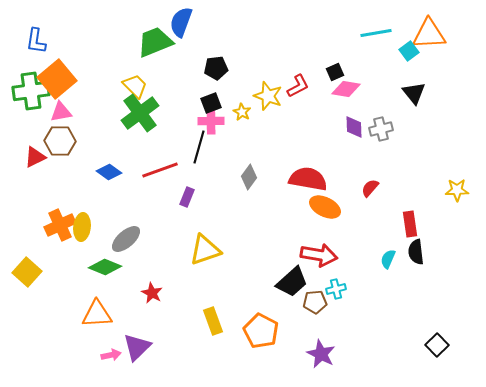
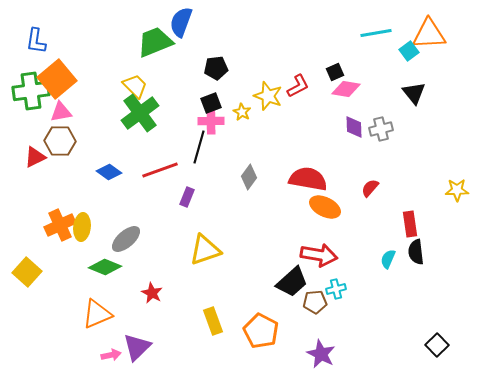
orange triangle at (97, 314): rotated 20 degrees counterclockwise
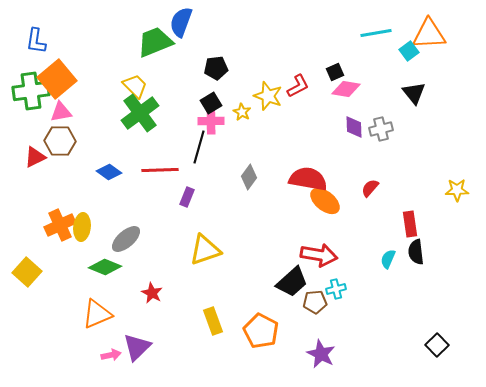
black square at (211, 103): rotated 10 degrees counterclockwise
red line at (160, 170): rotated 18 degrees clockwise
orange ellipse at (325, 207): moved 6 px up; rotated 12 degrees clockwise
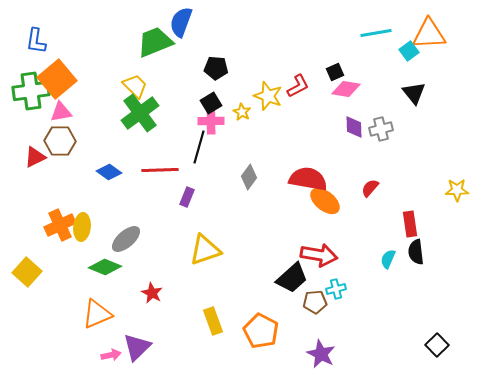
black pentagon at (216, 68): rotated 10 degrees clockwise
black trapezoid at (292, 282): moved 4 px up
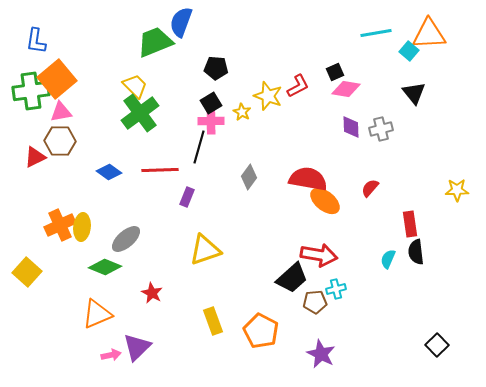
cyan square at (409, 51): rotated 12 degrees counterclockwise
purple diamond at (354, 127): moved 3 px left
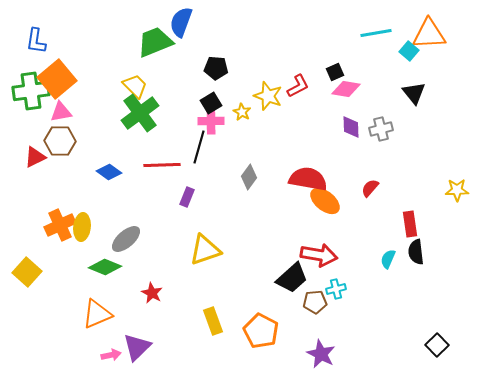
red line at (160, 170): moved 2 px right, 5 px up
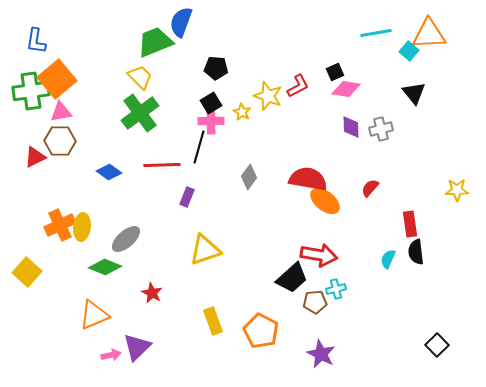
yellow trapezoid at (135, 86): moved 5 px right, 9 px up
orange triangle at (97, 314): moved 3 px left, 1 px down
